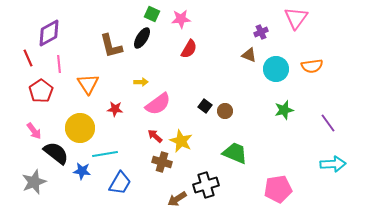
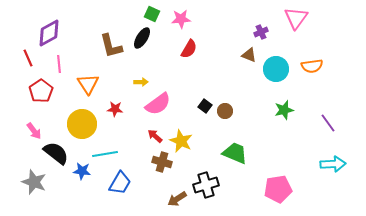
yellow circle: moved 2 px right, 4 px up
gray star: rotated 30 degrees counterclockwise
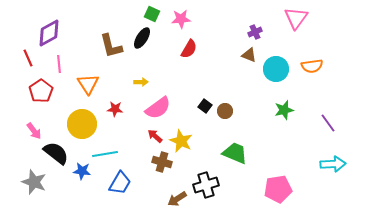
purple cross: moved 6 px left
pink semicircle: moved 4 px down
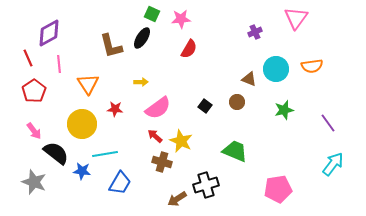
brown triangle: moved 24 px down
red pentagon: moved 7 px left
brown circle: moved 12 px right, 9 px up
green trapezoid: moved 2 px up
cyan arrow: rotated 50 degrees counterclockwise
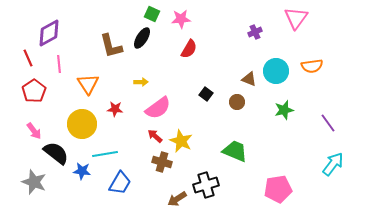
cyan circle: moved 2 px down
black square: moved 1 px right, 12 px up
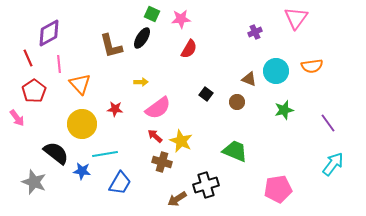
orange triangle: moved 8 px left; rotated 10 degrees counterclockwise
pink arrow: moved 17 px left, 13 px up
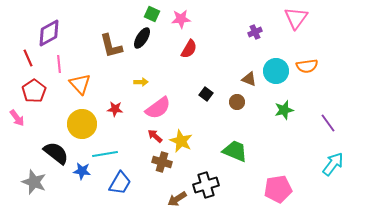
orange semicircle: moved 5 px left
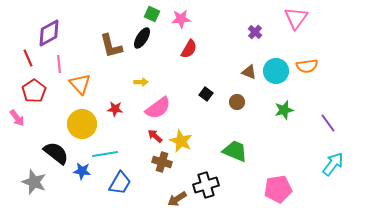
purple cross: rotated 24 degrees counterclockwise
brown triangle: moved 7 px up
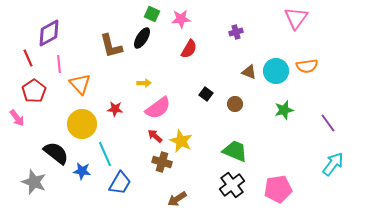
purple cross: moved 19 px left; rotated 32 degrees clockwise
yellow arrow: moved 3 px right, 1 px down
brown circle: moved 2 px left, 2 px down
cyan line: rotated 75 degrees clockwise
black cross: moved 26 px right; rotated 20 degrees counterclockwise
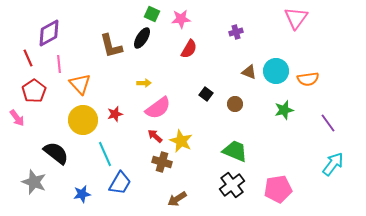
orange semicircle: moved 1 px right, 13 px down
red star: moved 5 px down; rotated 21 degrees counterclockwise
yellow circle: moved 1 px right, 4 px up
blue star: moved 23 px down; rotated 18 degrees counterclockwise
